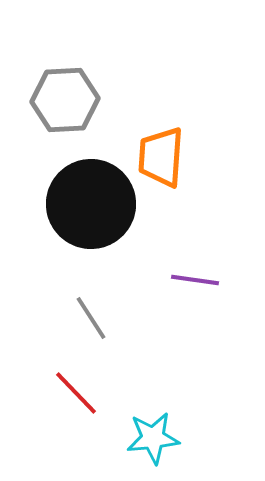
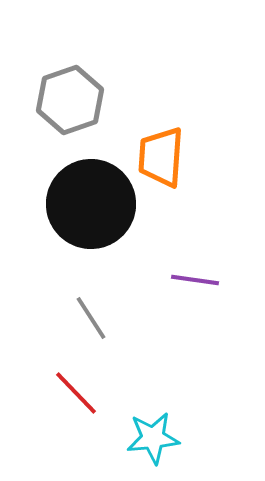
gray hexagon: moved 5 px right; rotated 16 degrees counterclockwise
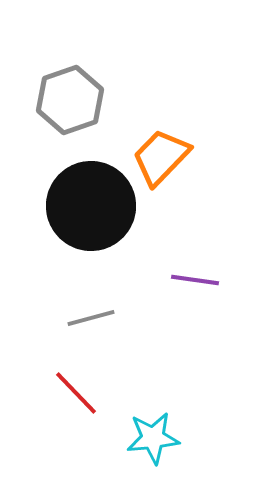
orange trapezoid: rotated 40 degrees clockwise
black circle: moved 2 px down
gray line: rotated 72 degrees counterclockwise
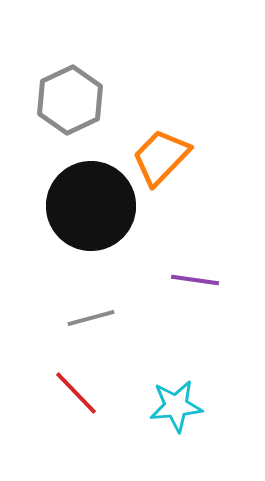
gray hexagon: rotated 6 degrees counterclockwise
cyan star: moved 23 px right, 32 px up
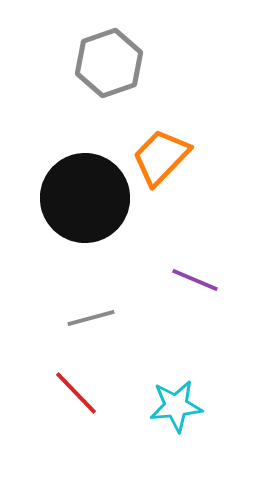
gray hexagon: moved 39 px right, 37 px up; rotated 6 degrees clockwise
black circle: moved 6 px left, 8 px up
purple line: rotated 15 degrees clockwise
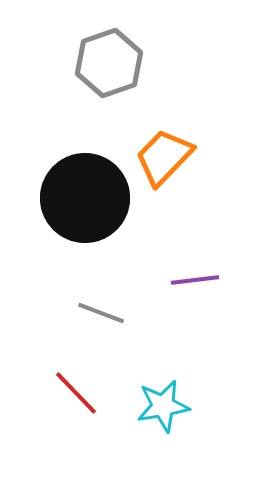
orange trapezoid: moved 3 px right
purple line: rotated 30 degrees counterclockwise
gray line: moved 10 px right, 5 px up; rotated 36 degrees clockwise
cyan star: moved 13 px left; rotated 4 degrees counterclockwise
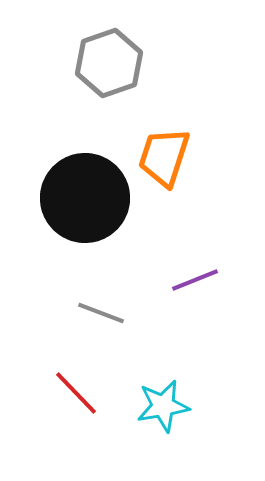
orange trapezoid: rotated 26 degrees counterclockwise
purple line: rotated 15 degrees counterclockwise
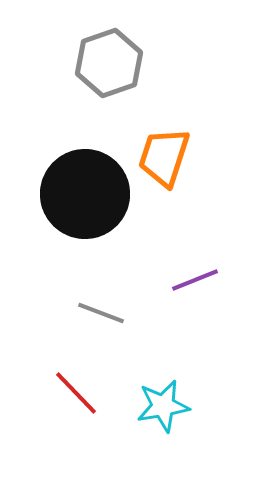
black circle: moved 4 px up
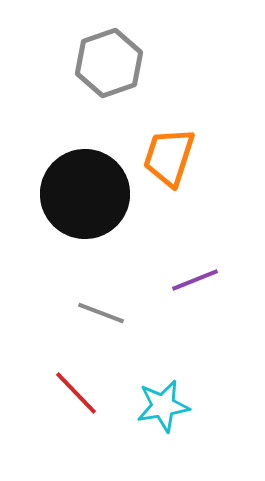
orange trapezoid: moved 5 px right
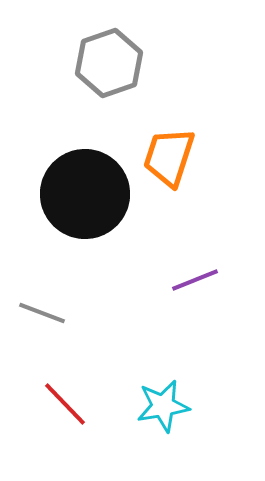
gray line: moved 59 px left
red line: moved 11 px left, 11 px down
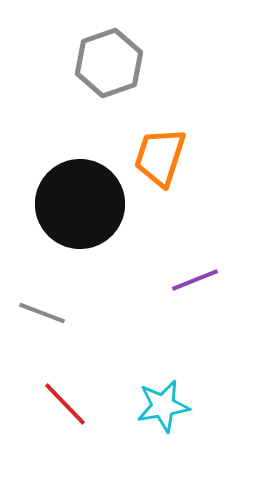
orange trapezoid: moved 9 px left
black circle: moved 5 px left, 10 px down
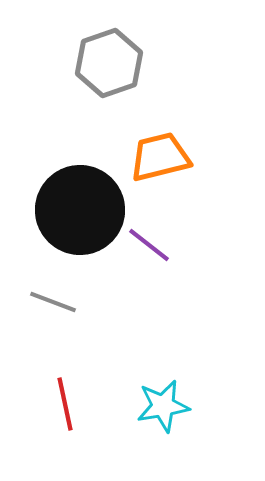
orange trapezoid: rotated 58 degrees clockwise
black circle: moved 6 px down
purple line: moved 46 px left, 35 px up; rotated 60 degrees clockwise
gray line: moved 11 px right, 11 px up
red line: rotated 32 degrees clockwise
